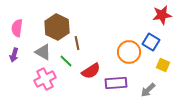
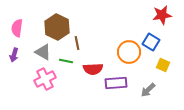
green line: rotated 32 degrees counterclockwise
red semicircle: moved 2 px right, 2 px up; rotated 30 degrees clockwise
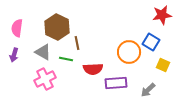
green line: moved 2 px up
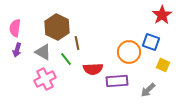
red star: rotated 24 degrees counterclockwise
pink semicircle: moved 2 px left
blue square: rotated 12 degrees counterclockwise
purple arrow: moved 3 px right, 5 px up
green line: rotated 40 degrees clockwise
purple rectangle: moved 1 px right, 2 px up
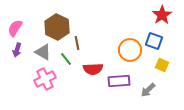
pink semicircle: rotated 24 degrees clockwise
blue square: moved 3 px right, 1 px up
orange circle: moved 1 px right, 2 px up
yellow square: moved 1 px left
purple rectangle: moved 2 px right
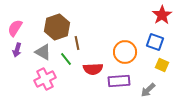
brown hexagon: rotated 15 degrees clockwise
blue square: moved 1 px right, 1 px down
orange circle: moved 5 px left, 2 px down
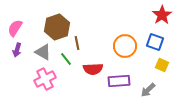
orange circle: moved 6 px up
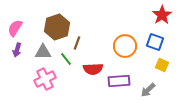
brown line: rotated 32 degrees clockwise
gray triangle: rotated 30 degrees counterclockwise
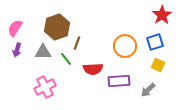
blue square: rotated 36 degrees counterclockwise
yellow square: moved 4 px left
pink cross: moved 8 px down
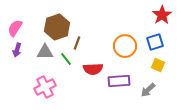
gray triangle: moved 2 px right
